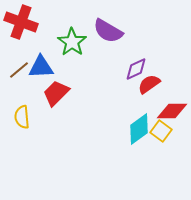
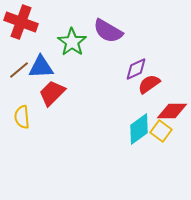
red trapezoid: moved 4 px left
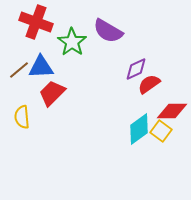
red cross: moved 15 px right
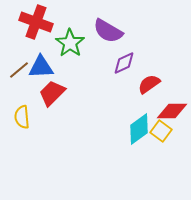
green star: moved 2 px left, 1 px down
purple diamond: moved 12 px left, 6 px up
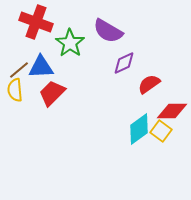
yellow semicircle: moved 7 px left, 27 px up
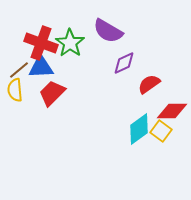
red cross: moved 5 px right, 21 px down
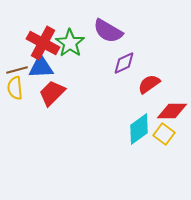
red cross: moved 2 px right; rotated 8 degrees clockwise
brown line: moved 2 px left; rotated 25 degrees clockwise
yellow semicircle: moved 2 px up
yellow square: moved 3 px right, 3 px down
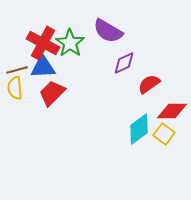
blue triangle: moved 2 px right
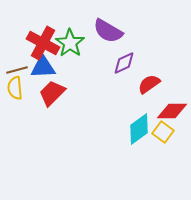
yellow square: moved 1 px left, 2 px up
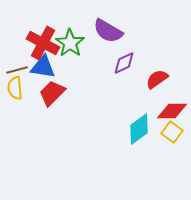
blue triangle: rotated 12 degrees clockwise
red semicircle: moved 8 px right, 5 px up
yellow square: moved 9 px right
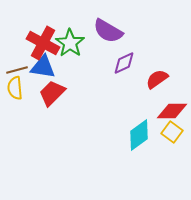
cyan diamond: moved 6 px down
